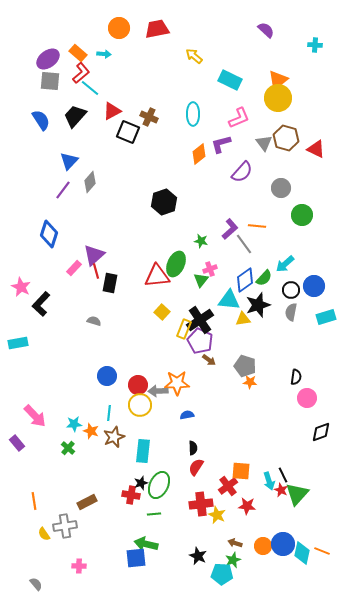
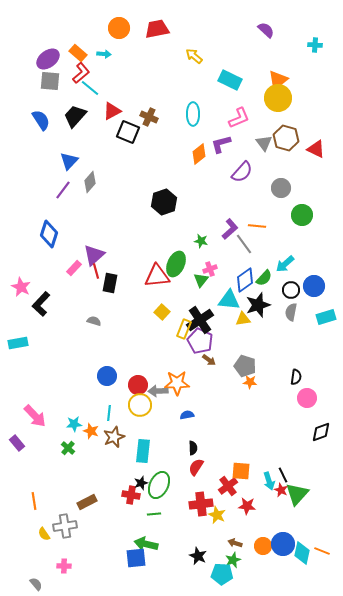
pink cross at (79, 566): moved 15 px left
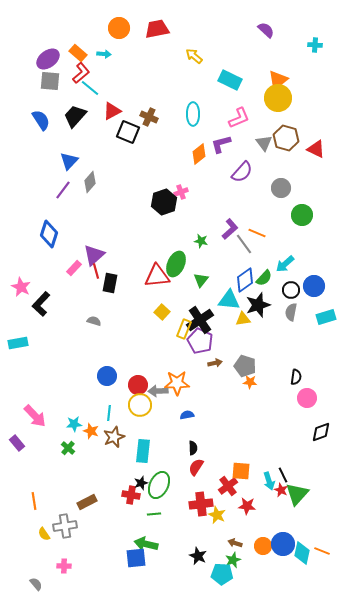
orange line at (257, 226): moved 7 px down; rotated 18 degrees clockwise
pink cross at (210, 269): moved 29 px left, 77 px up
brown arrow at (209, 360): moved 6 px right, 3 px down; rotated 48 degrees counterclockwise
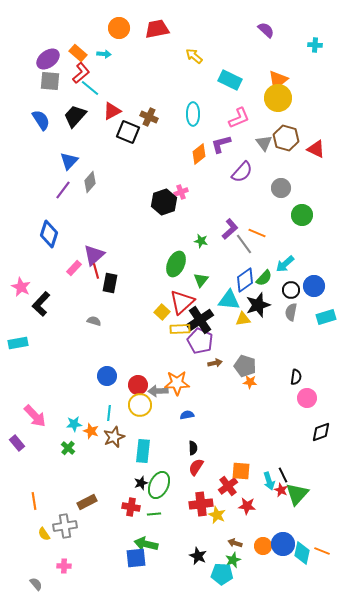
red triangle at (157, 276): moved 25 px right, 26 px down; rotated 36 degrees counterclockwise
yellow rectangle at (184, 329): moved 4 px left; rotated 66 degrees clockwise
red cross at (131, 495): moved 12 px down
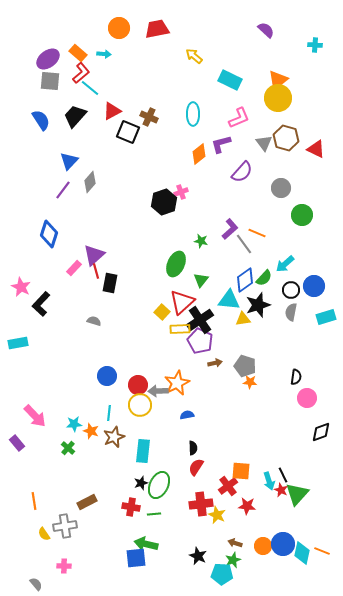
orange star at (177, 383): rotated 25 degrees counterclockwise
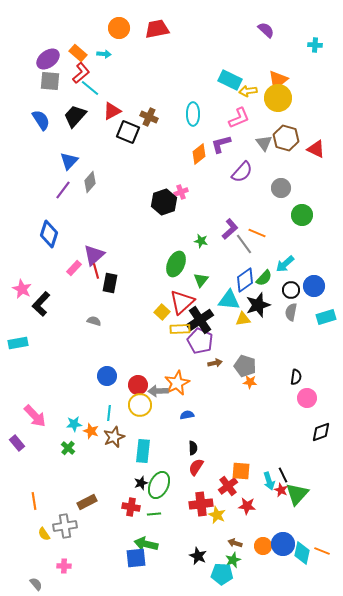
yellow arrow at (194, 56): moved 54 px right, 35 px down; rotated 48 degrees counterclockwise
pink star at (21, 287): moved 1 px right, 2 px down
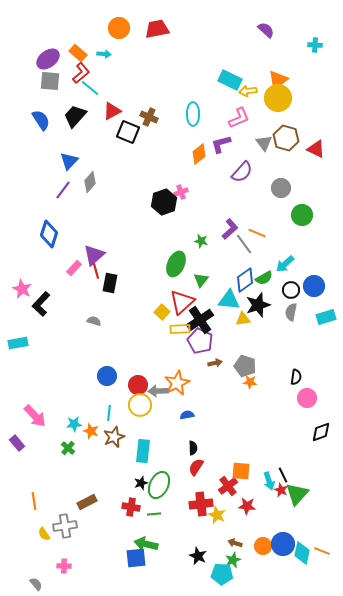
green semicircle at (264, 278): rotated 18 degrees clockwise
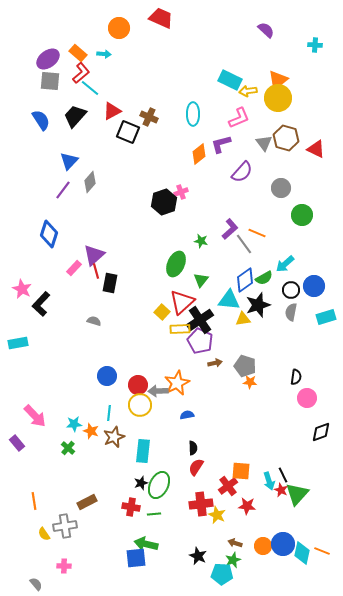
red trapezoid at (157, 29): moved 4 px right, 11 px up; rotated 35 degrees clockwise
